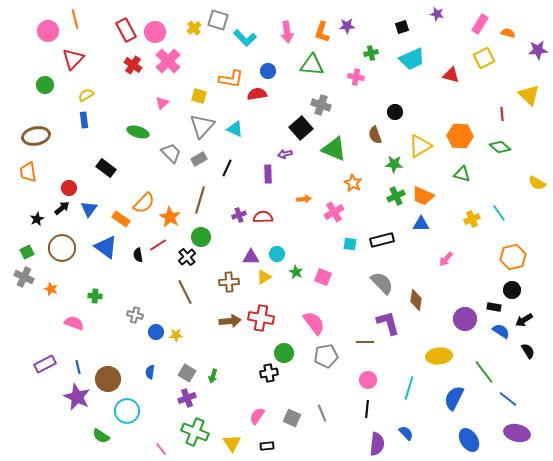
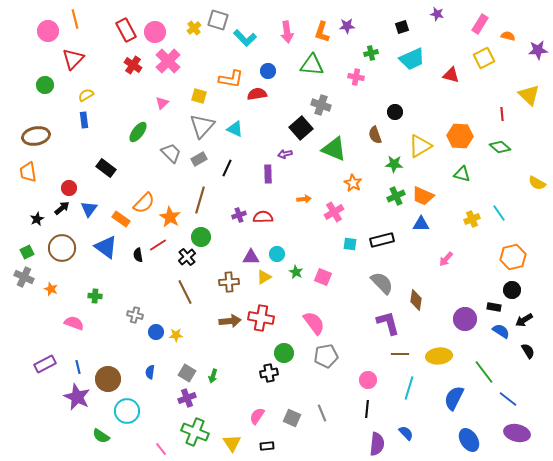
orange semicircle at (508, 33): moved 3 px down
green ellipse at (138, 132): rotated 70 degrees counterclockwise
brown line at (365, 342): moved 35 px right, 12 px down
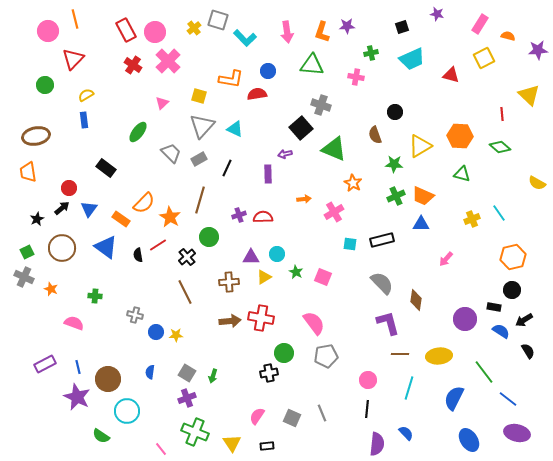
green circle at (201, 237): moved 8 px right
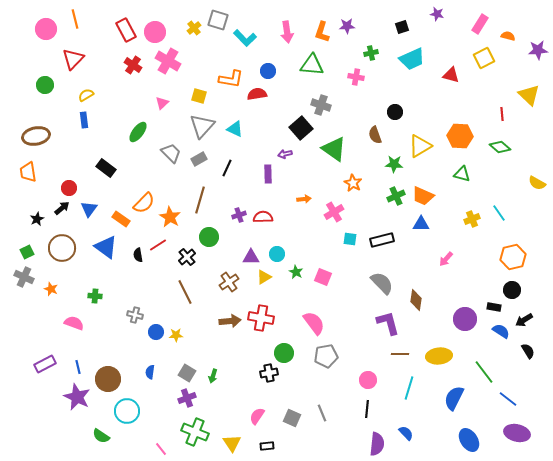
pink circle at (48, 31): moved 2 px left, 2 px up
pink cross at (168, 61): rotated 15 degrees counterclockwise
green triangle at (334, 149): rotated 12 degrees clockwise
cyan square at (350, 244): moved 5 px up
brown cross at (229, 282): rotated 30 degrees counterclockwise
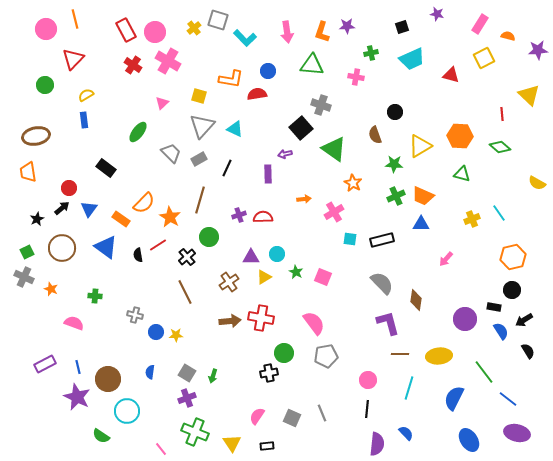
blue semicircle at (501, 331): rotated 24 degrees clockwise
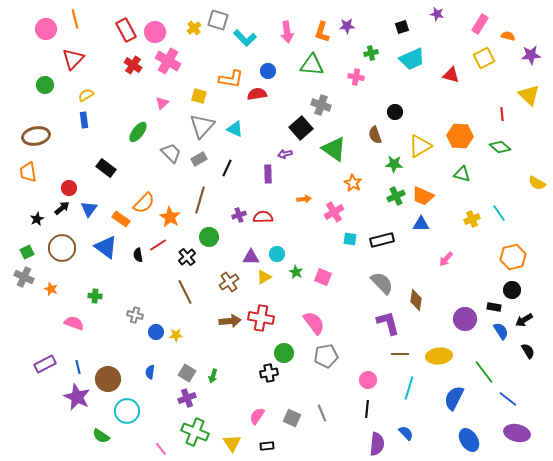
purple star at (538, 50): moved 7 px left, 5 px down
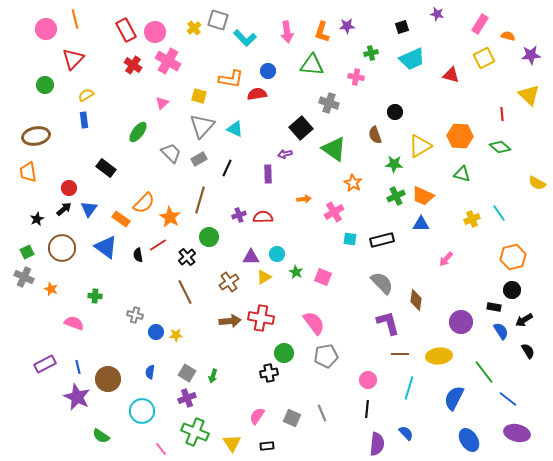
gray cross at (321, 105): moved 8 px right, 2 px up
black arrow at (62, 208): moved 2 px right, 1 px down
purple circle at (465, 319): moved 4 px left, 3 px down
cyan circle at (127, 411): moved 15 px right
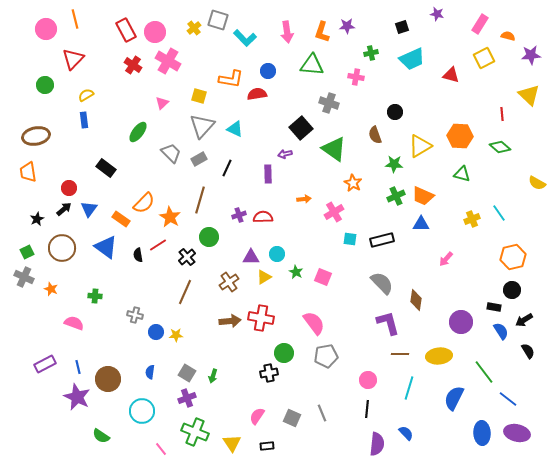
brown line at (185, 292): rotated 50 degrees clockwise
blue ellipse at (469, 440): moved 13 px right, 7 px up; rotated 30 degrees clockwise
